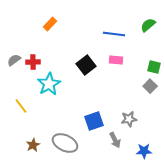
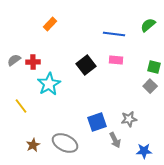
blue square: moved 3 px right, 1 px down
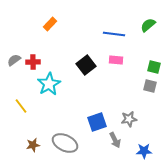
gray square: rotated 32 degrees counterclockwise
brown star: rotated 16 degrees clockwise
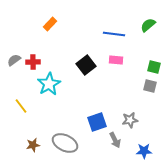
gray star: moved 1 px right, 1 px down
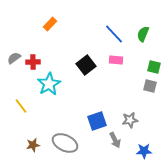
green semicircle: moved 5 px left, 9 px down; rotated 28 degrees counterclockwise
blue line: rotated 40 degrees clockwise
gray semicircle: moved 2 px up
blue square: moved 1 px up
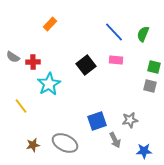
blue line: moved 2 px up
gray semicircle: moved 1 px left, 1 px up; rotated 112 degrees counterclockwise
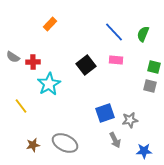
blue square: moved 8 px right, 8 px up
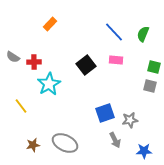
red cross: moved 1 px right
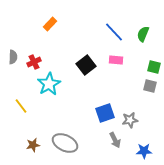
gray semicircle: rotated 120 degrees counterclockwise
red cross: rotated 24 degrees counterclockwise
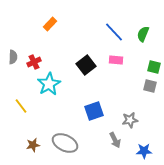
blue square: moved 11 px left, 2 px up
